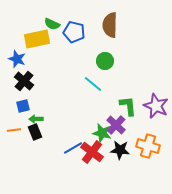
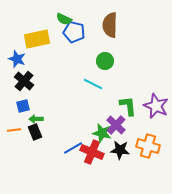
green semicircle: moved 12 px right, 5 px up
cyan line: rotated 12 degrees counterclockwise
red cross: rotated 15 degrees counterclockwise
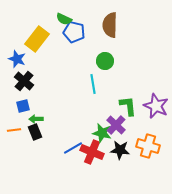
yellow rectangle: rotated 40 degrees counterclockwise
cyan line: rotated 54 degrees clockwise
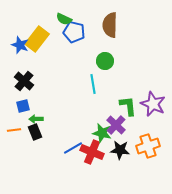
blue star: moved 3 px right, 14 px up
purple star: moved 3 px left, 2 px up
orange cross: rotated 35 degrees counterclockwise
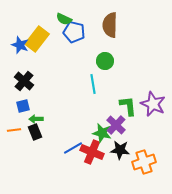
orange cross: moved 4 px left, 16 px down
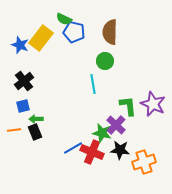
brown semicircle: moved 7 px down
yellow rectangle: moved 4 px right, 1 px up
black cross: rotated 12 degrees clockwise
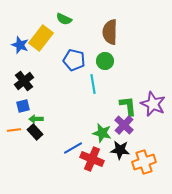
blue pentagon: moved 28 px down
purple cross: moved 8 px right
black rectangle: rotated 21 degrees counterclockwise
red cross: moved 7 px down
